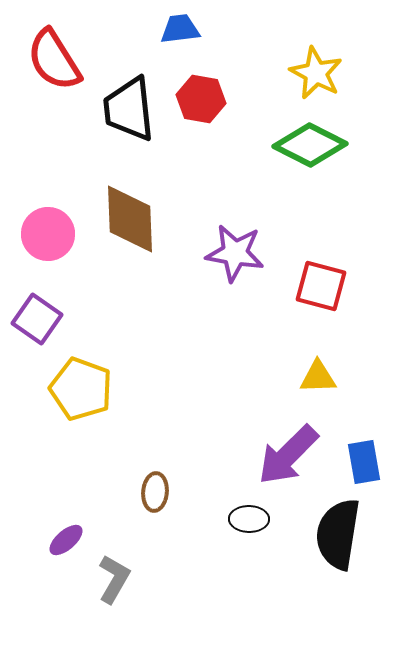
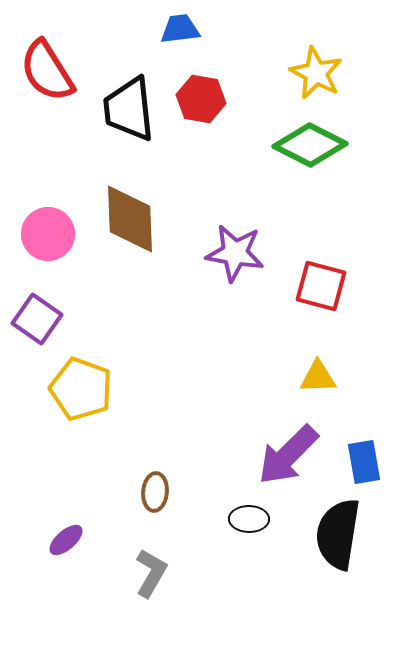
red semicircle: moved 7 px left, 11 px down
gray L-shape: moved 37 px right, 6 px up
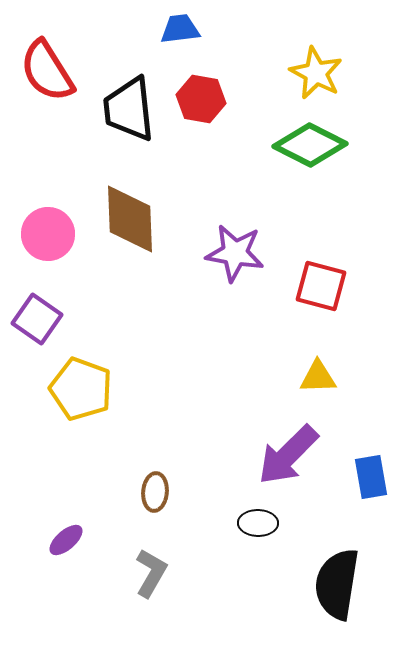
blue rectangle: moved 7 px right, 15 px down
black ellipse: moved 9 px right, 4 px down
black semicircle: moved 1 px left, 50 px down
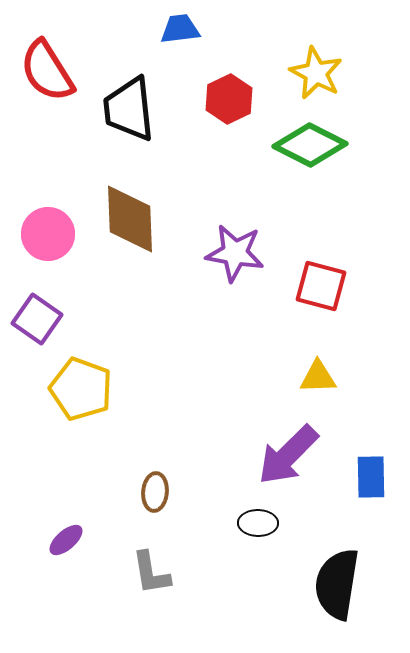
red hexagon: moved 28 px right; rotated 24 degrees clockwise
blue rectangle: rotated 9 degrees clockwise
gray L-shape: rotated 141 degrees clockwise
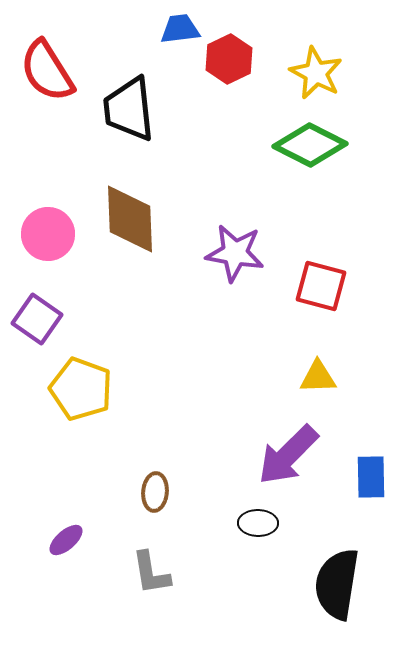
red hexagon: moved 40 px up
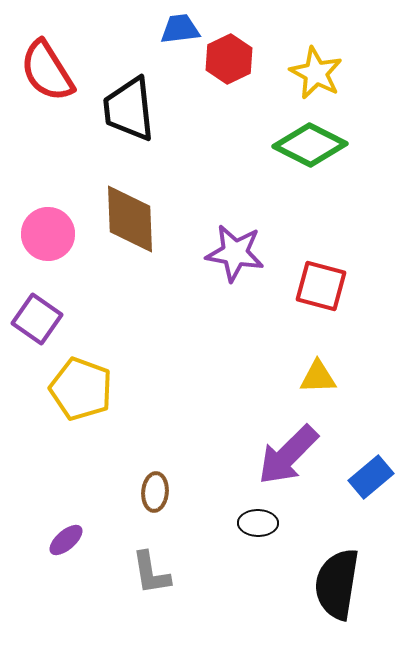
blue rectangle: rotated 51 degrees clockwise
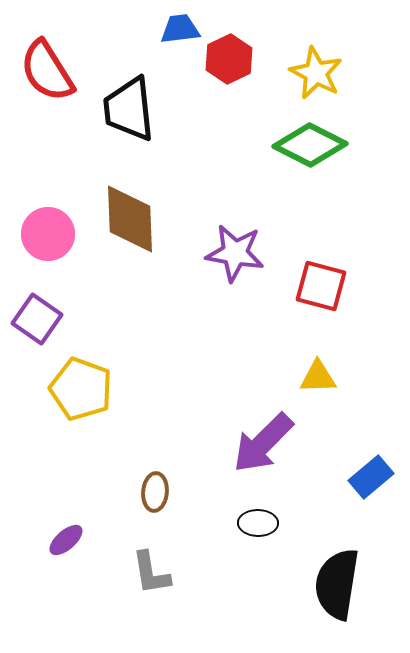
purple arrow: moved 25 px left, 12 px up
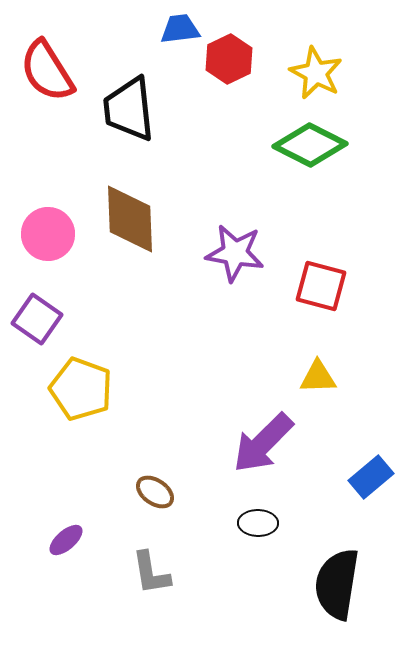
brown ellipse: rotated 60 degrees counterclockwise
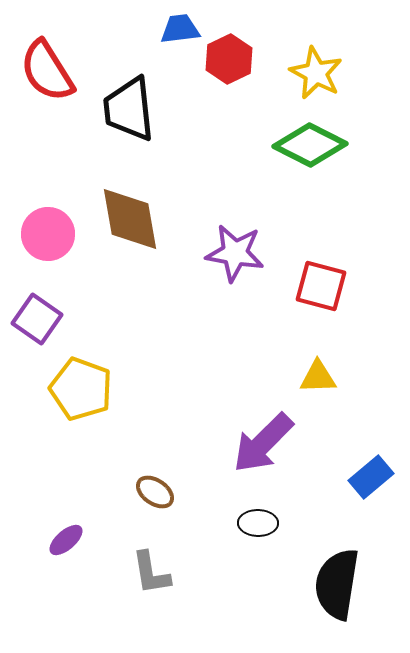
brown diamond: rotated 8 degrees counterclockwise
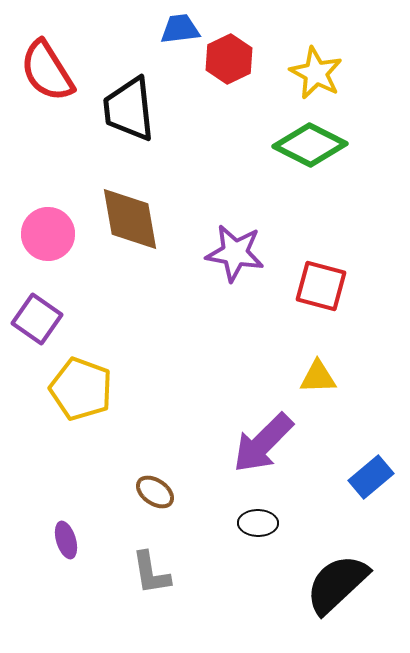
purple ellipse: rotated 66 degrees counterclockwise
black semicircle: rotated 38 degrees clockwise
